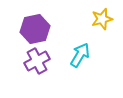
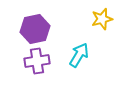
cyan arrow: moved 1 px left
purple cross: rotated 20 degrees clockwise
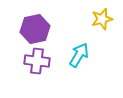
purple cross: rotated 15 degrees clockwise
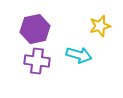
yellow star: moved 2 px left, 7 px down
cyan arrow: rotated 75 degrees clockwise
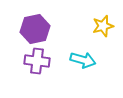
yellow star: moved 3 px right
cyan arrow: moved 4 px right, 5 px down
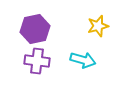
yellow star: moved 5 px left
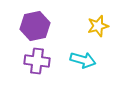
purple hexagon: moved 3 px up
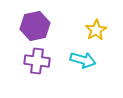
yellow star: moved 2 px left, 4 px down; rotated 15 degrees counterclockwise
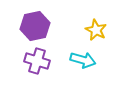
yellow star: rotated 15 degrees counterclockwise
purple cross: rotated 10 degrees clockwise
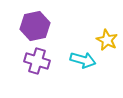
yellow star: moved 11 px right, 10 px down
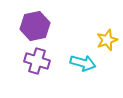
yellow star: rotated 25 degrees clockwise
cyan arrow: moved 3 px down
